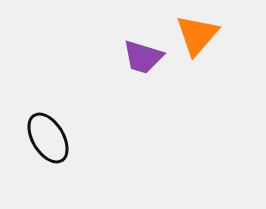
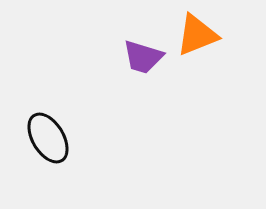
orange triangle: rotated 27 degrees clockwise
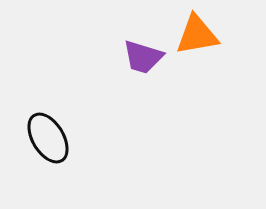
orange triangle: rotated 12 degrees clockwise
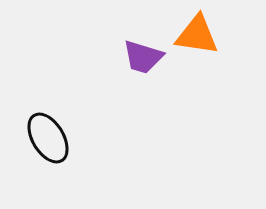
orange triangle: rotated 18 degrees clockwise
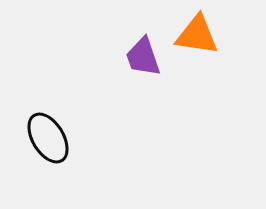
purple trapezoid: rotated 54 degrees clockwise
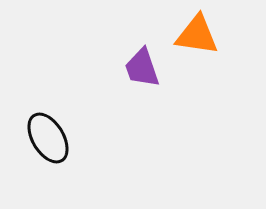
purple trapezoid: moved 1 px left, 11 px down
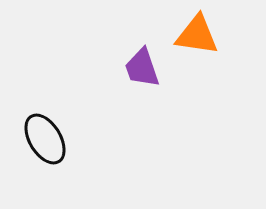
black ellipse: moved 3 px left, 1 px down
